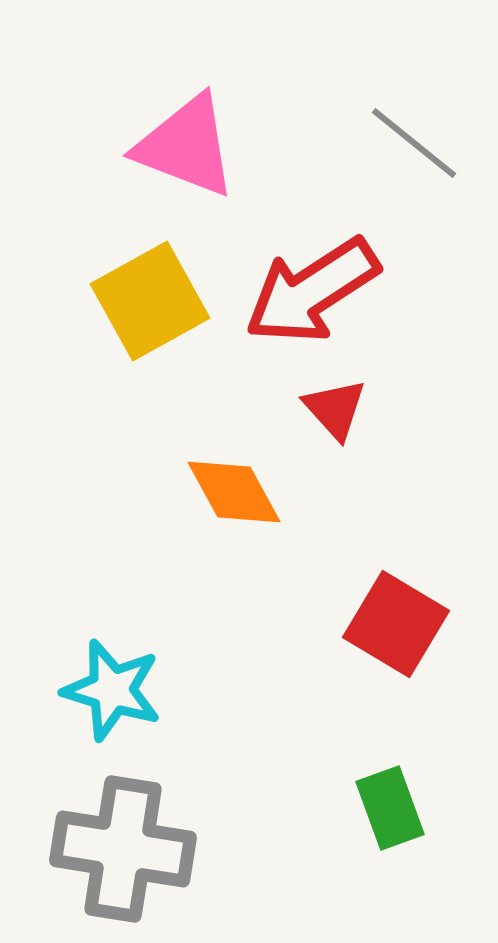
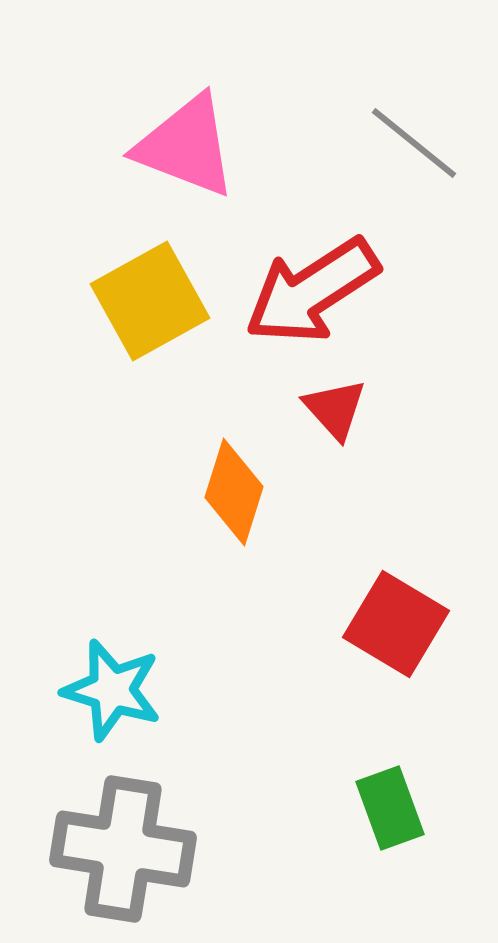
orange diamond: rotated 46 degrees clockwise
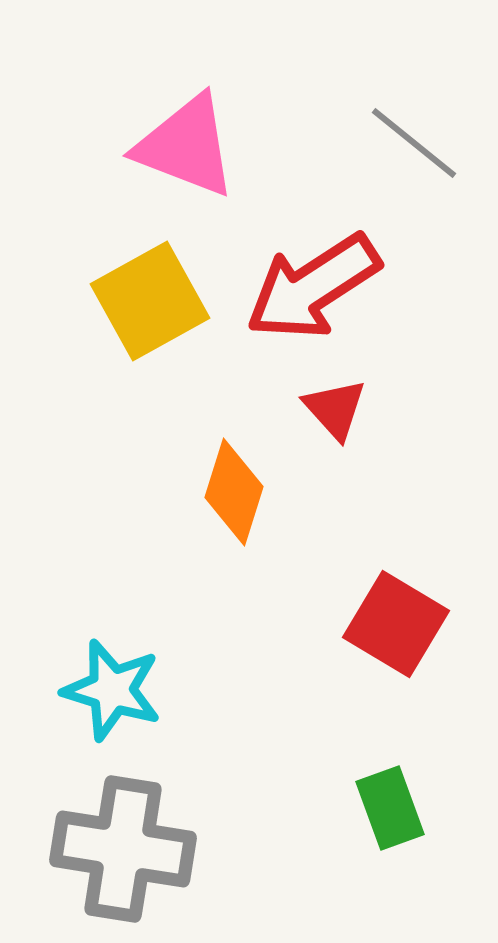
red arrow: moved 1 px right, 4 px up
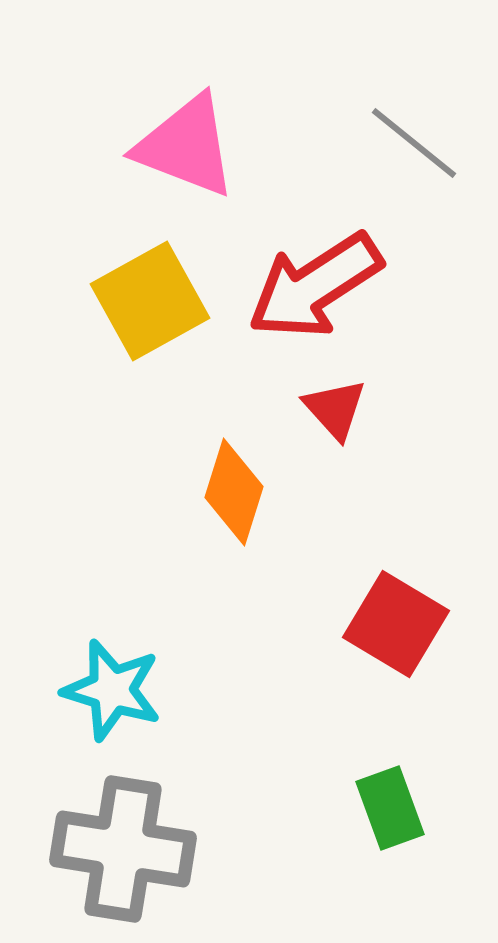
red arrow: moved 2 px right, 1 px up
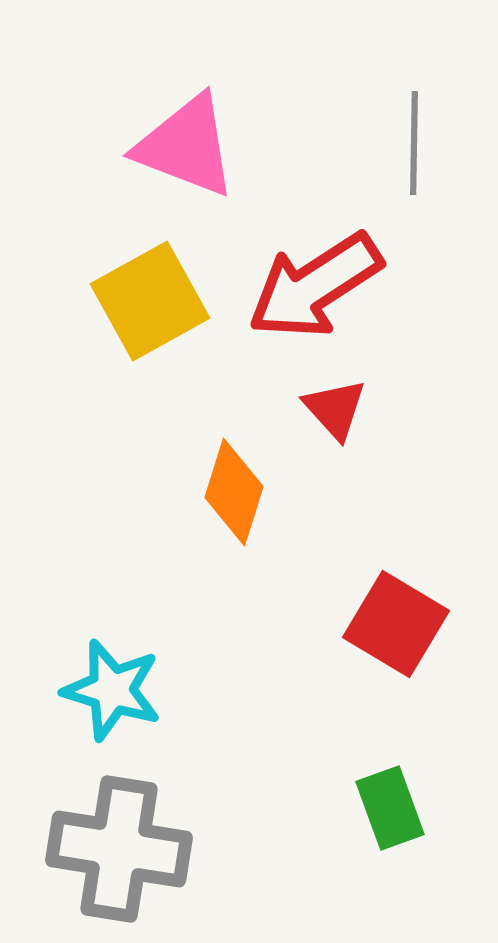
gray line: rotated 52 degrees clockwise
gray cross: moved 4 px left
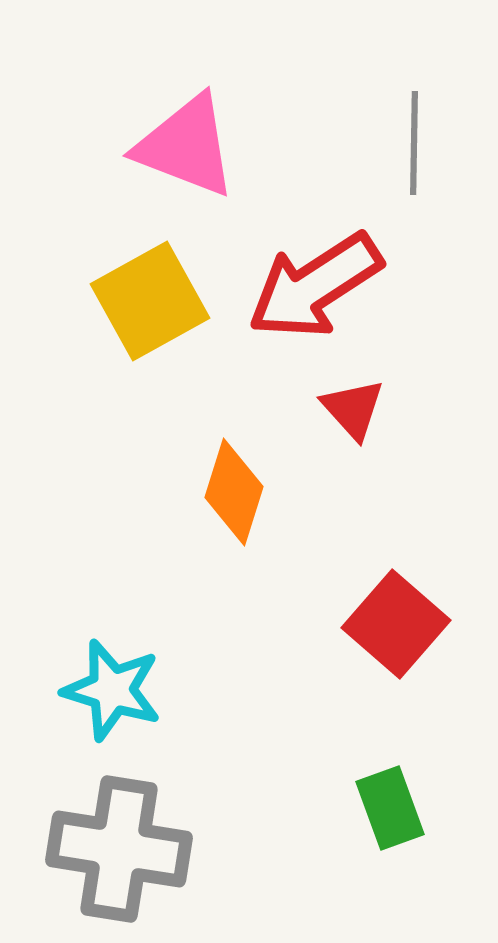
red triangle: moved 18 px right
red square: rotated 10 degrees clockwise
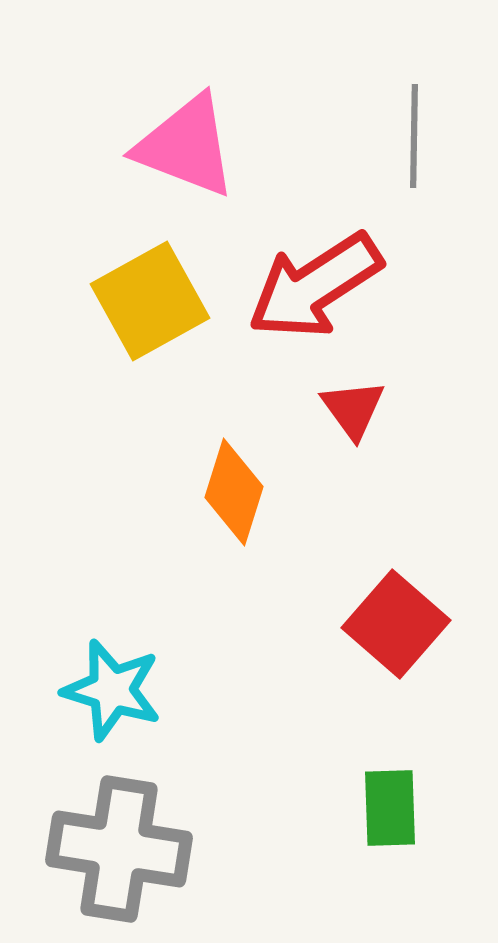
gray line: moved 7 px up
red triangle: rotated 6 degrees clockwise
green rectangle: rotated 18 degrees clockwise
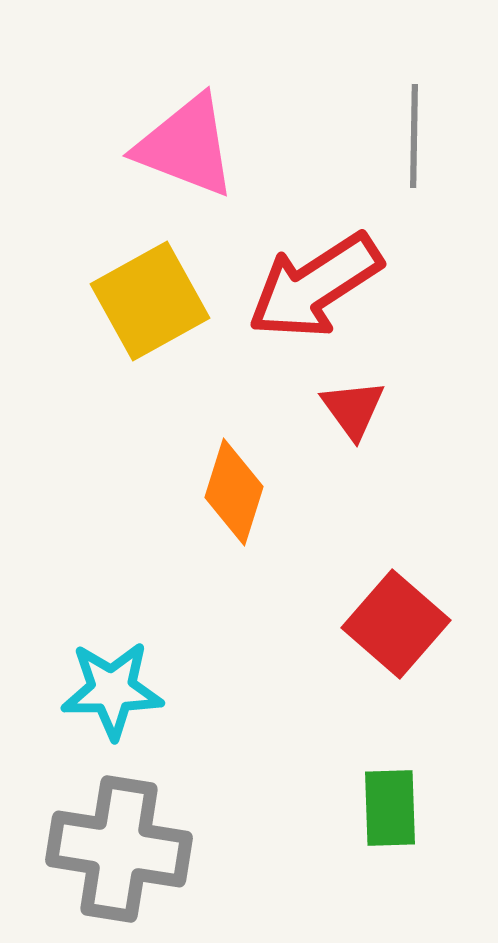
cyan star: rotated 18 degrees counterclockwise
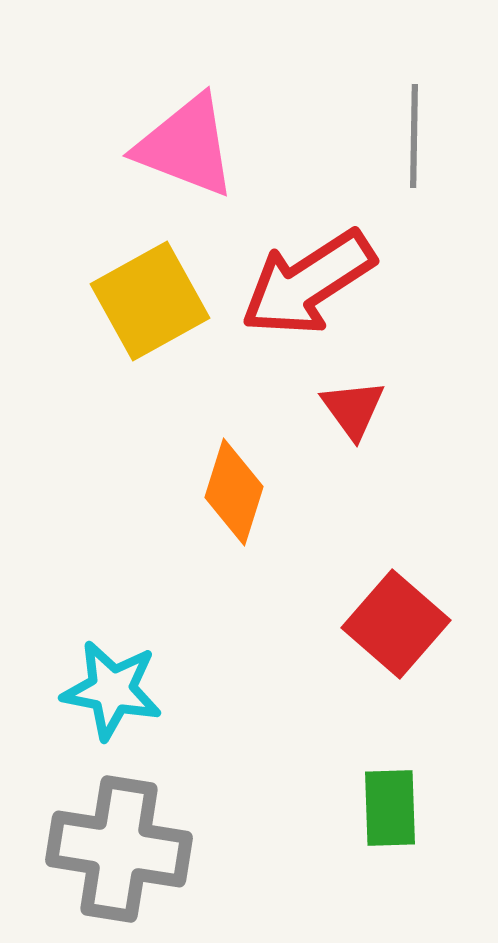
red arrow: moved 7 px left, 3 px up
cyan star: rotated 12 degrees clockwise
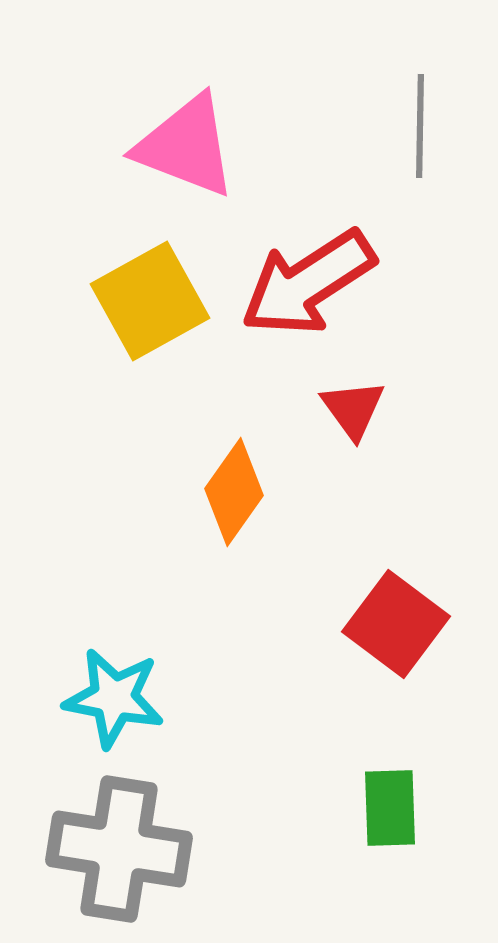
gray line: moved 6 px right, 10 px up
orange diamond: rotated 18 degrees clockwise
red square: rotated 4 degrees counterclockwise
cyan star: moved 2 px right, 8 px down
